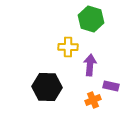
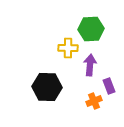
green hexagon: moved 10 px down; rotated 20 degrees counterclockwise
yellow cross: moved 1 px down
purple rectangle: moved 2 px left; rotated 56 degrees clockwise
orange cross: moved 1 px right, 1 px down
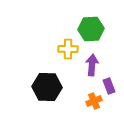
yellow cross: moved 1 px down
purple arrow: moved 2 px right
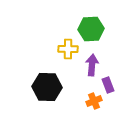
purple rectangle: moved 1 px left, 1 px up
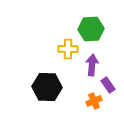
purple rectangle: rotated 14 degrees counterclockwise
